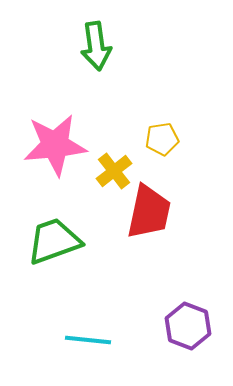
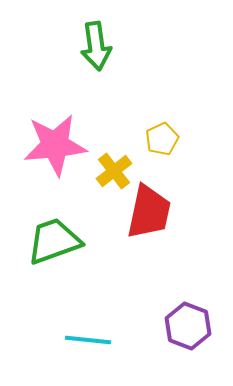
yellow pentagon: rotated 16 degrees counterclockwise
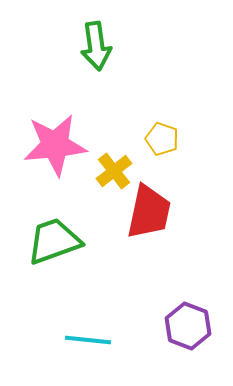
yellow pentagon: rotated 28 degrees counterclockwise
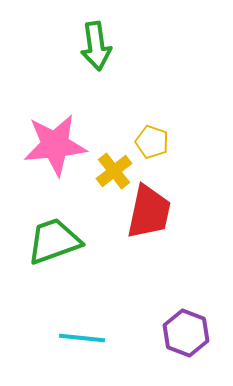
yellow pentagon: moved 10 px left, 3 px down
purple hexagon: moved 2 px left, 7 px down
cyan line: moved 6 px left, 2 px up
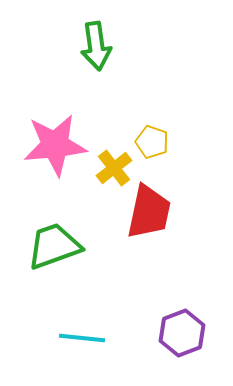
yellow cross: moved 3 px up
green trapezoid: moved 5 px down
purple hexagon: moved 4 px left; rotated 18 degrees clockwise
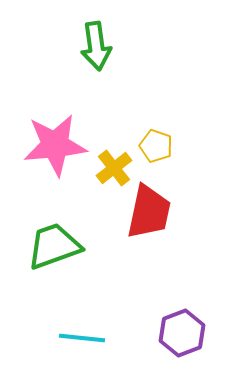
yellow pentagon: moved 4 px right, 4 px down
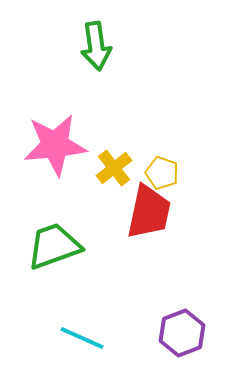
yellow pentagon: moved 6 px right, 27 px down
cyan line: rotated 18 degrees clockwise
